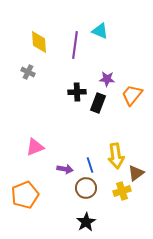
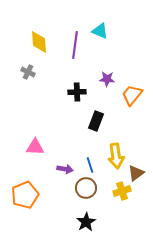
black rectangle: moved 2 px left, 18 px down
pink triangle: rotated 24 degrees clockwise
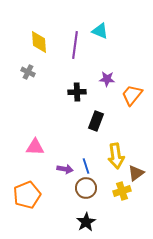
blue line: moved 4 px left, 1 px down
orange pentagon: moved 2 px right
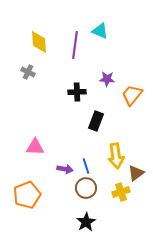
yellow cross: moved 1 px left, 1 px down
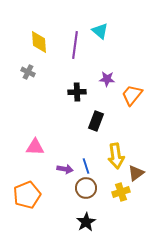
cyan triangle: rotated 18 degrees clockwise
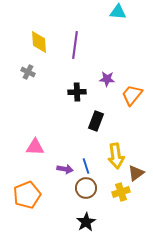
cyan triangle: moved 18 px right, 19 px up; rotated 36 degrees counterclockwise
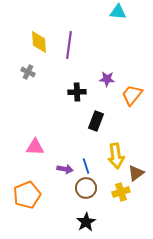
purple line: moved 6 px left
